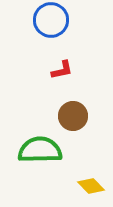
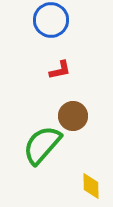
red L-shape: moved 2 px left
green semicircle: moved 2 px right, 5 px up; rotated 48 degrees counterclockwise
yellow diamond: rotated 44 degrees clockwise
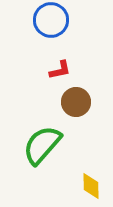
brown circle: moved 3 px right, 14 px up
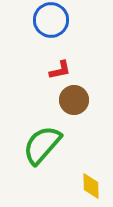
brown circle: moved 2 px left, 2 px up
